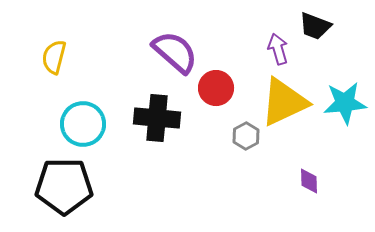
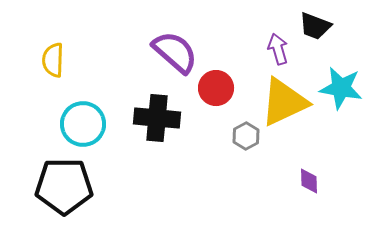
yellow semicircle: moved 1 px left, 3 px down; rotated 12 degrees counterclockwise
cyan star: moved 4 px left, 15 px up; rotated 15 degrees clockwise
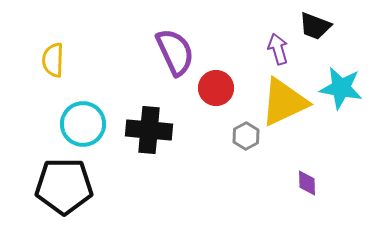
purple semicircle: rotated 24 degrees clockwise
black cross: moved 8 px left, 12 px down
purple diamond: moved 2 px left, 2 px down
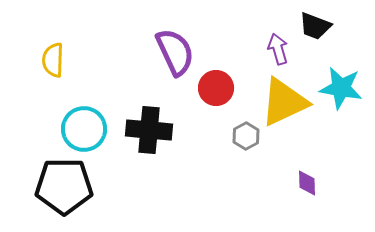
cyan circle: moved 1 px right, 5 px down
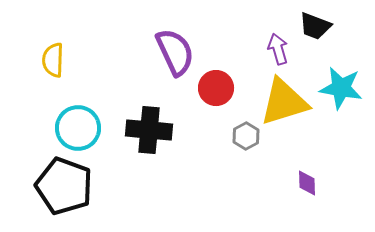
yellow triangle: rotated 8 degrees clockwise
cyan circle: moved 6 px left, 1 px up
black pentagon: rotated 20 degrees clockwise
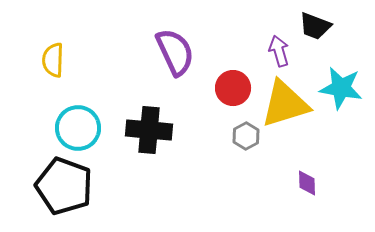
purple arrow: moved 1 px right, 2 px down
red circle: moved 17 px right
yellow triangle: moved 1 px right, 2 px down
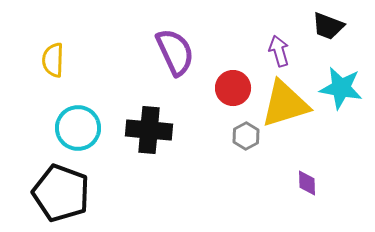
black trapezoid: moved 13 px right
black pentagon: moved 3 px left, 7 px down
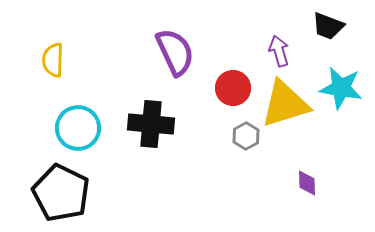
black cross: moved 2 px right, 6 px up
black pentagon: rotated 6 degrees clockwise
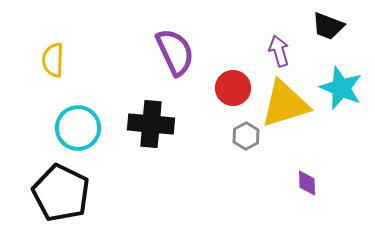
cyan star: rotated 12 degrees clockwise
